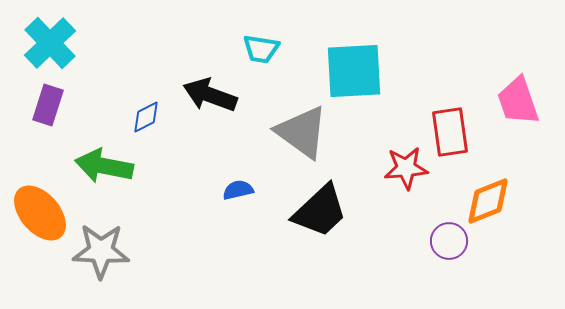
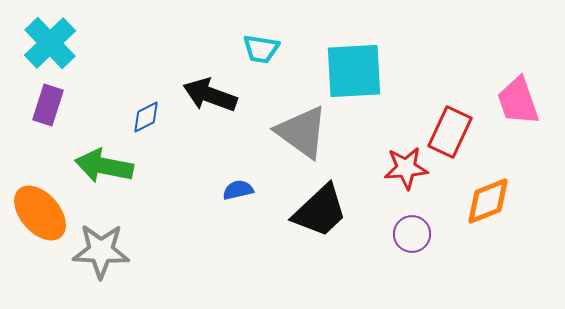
red rectangle: rotated 33 degrees clockwise
purple circle: moved 37 px left, 7 px up
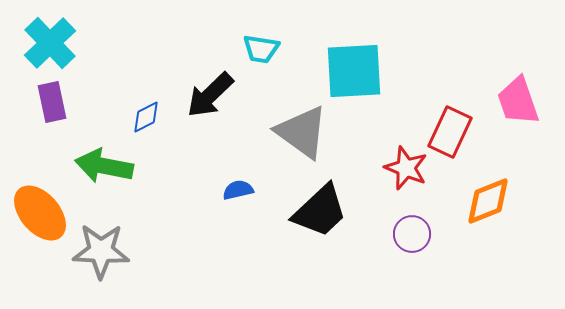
black arrow: rotated 64 degrees counterclockwise
purple rectangle: moved 4 px right, 3 px up; rotated 30 degrees counterclockwise
red star: rotated 27 degrees clockwise
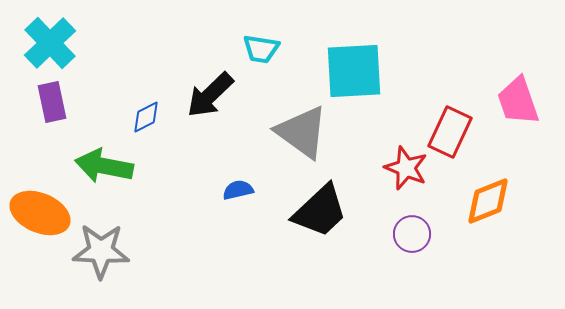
orange ellipse: rotated 26 degrees counterclockwise
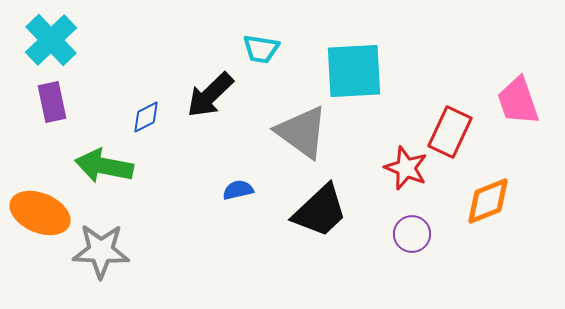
cyan cross: moved 1 px right, 3 px up
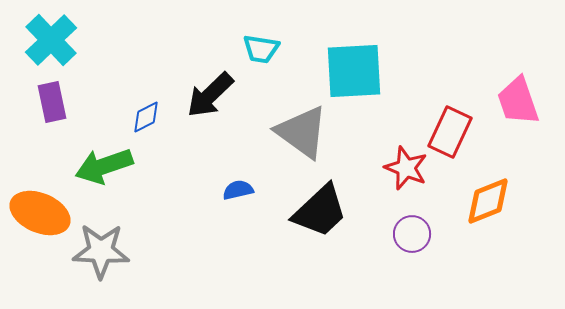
green arrow: rotated 30 degrees counterclockwise
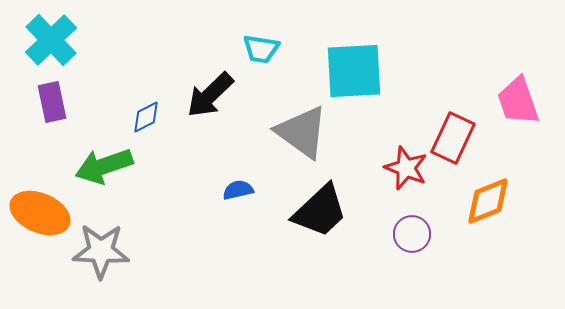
red rectangle: moved 3 px right, 6 px down
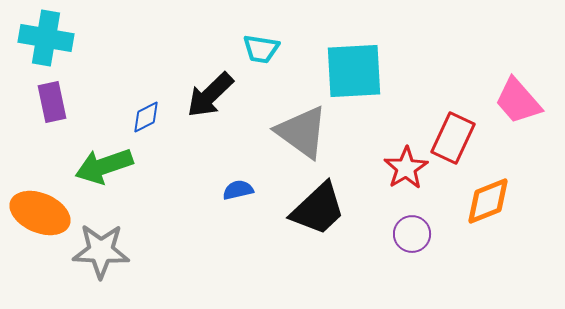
cyan cross: moved 5 px left, 2 px up; rotated 36 degrees counterclockwise
pink trapezoid: rotated 22 degrees counterclockwise
red star: rotated 18 degrees clockwise
black trapezoid: moved 2 px left, 2 px up
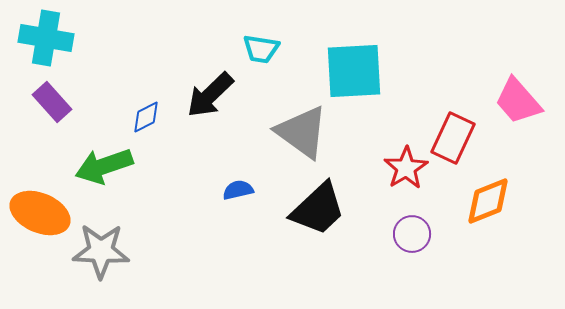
purple rectangle: rotated 30 degrees counterclockwise
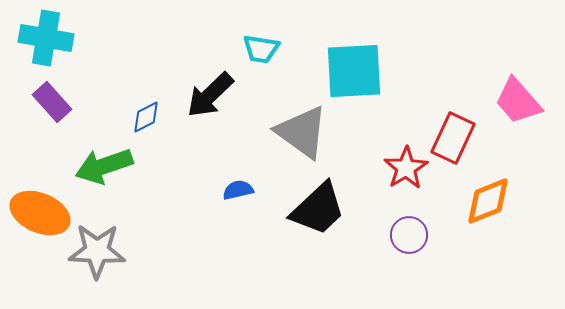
purple circle: moved 3 px left, 1 px down
gray star: moved 4 px left
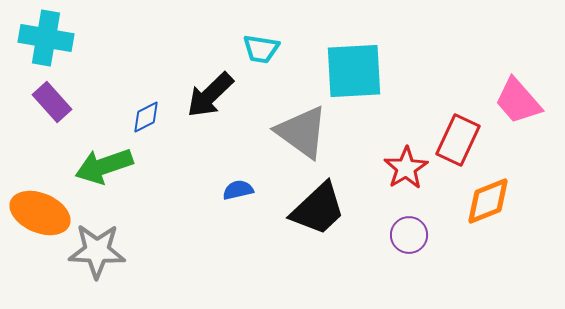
red rectangle: moved 5 px right, 2 px down
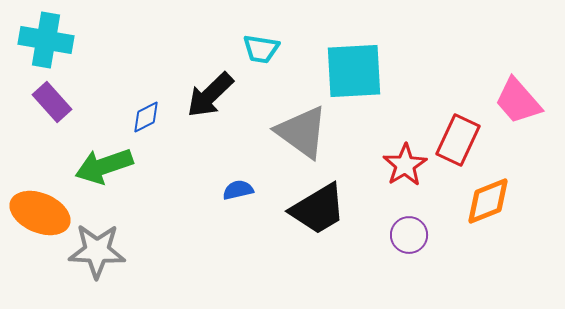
cyan cross: moved 2 px down
red star: moved 1 px left, 3 px up
black trapezoid: rotated 12 degrees clockwise
